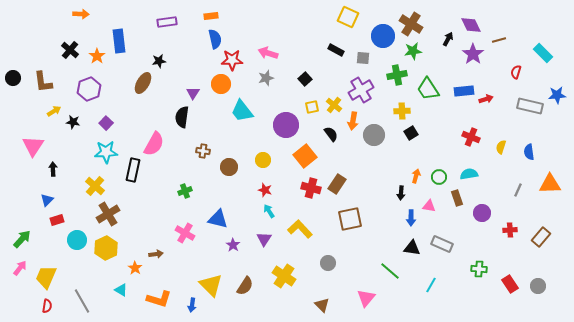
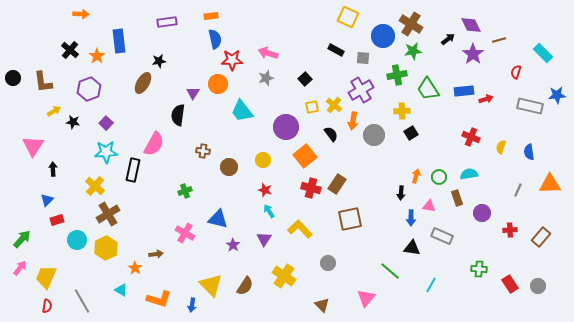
black arrow at (448, 39): rotated 24 degrees clockwise
orange circle at (221, 84): moved 3 px left
black semicircle at (182, 117): moved 4 px left, 2 px up
purple circle at (286, 125): moved 2 px down
gray rectangle at (442, 244): moved 8 px up
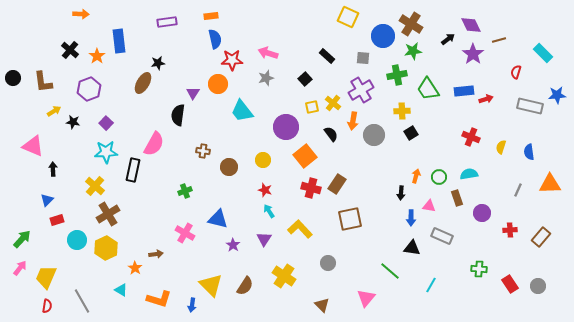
black rectangle at (336, 50): moved 9 px left, 6 px down; rotated 14 degrees clockwise
black star at (159, 61): moved 1 px left, 2 px down
yellow cross at (334, 105): moved 1 px left, 2 px up
pink triangle at (33, 146): rotated 40 degrees counterclockwise
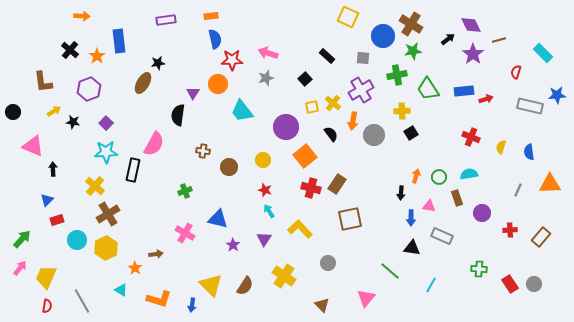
orange arrow at (81, 14): moved 1 px right, 2 px down
purple rectangle at (167, 22): moved 1 px left, 2 px up
black circle at (13, 78): moved 34 px down
gray circle at (538, 286): moved 4 px left, 2 px up
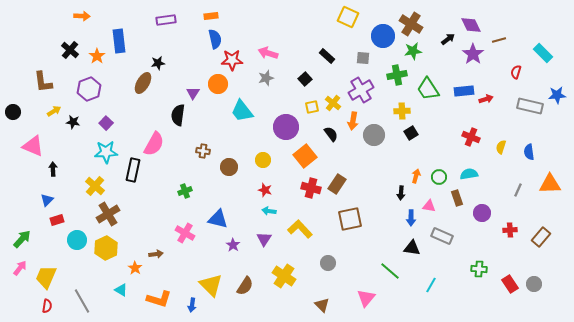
cyan arrow at (269, 211): rotated 48 degrees counterclockwise
